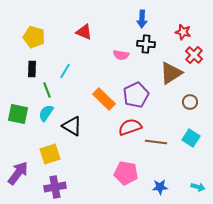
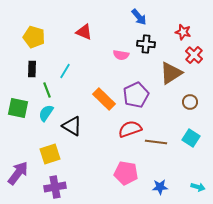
blue arrow: moved 3 px left, 2 px up; rotated 42 degrees counterclockwise
green square: moved 6 px up
red semicircle: moved 2 px down
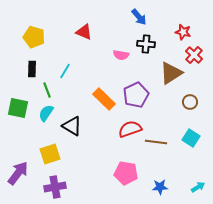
cyan arrow: rotated 48 degrees counterclockwise
